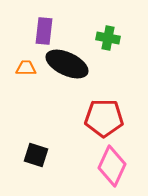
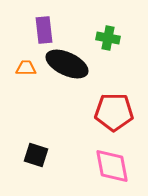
purple rectangle: moved 1 px up; rotated 12 degrees counterclockwise
red pentagon: moved 10 px right, 6 px up
pink diamond: rotated 36 degrees counterclockwise
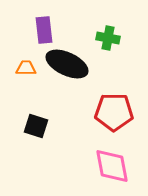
black square: moved 29 px up
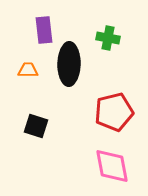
black ellipse: moved 2 px right; rotated 66 degrees clockwise
orange trapezoid: moved 2 px right, 2 px down
red pentagon: rotated 15 degrees counterclockwise
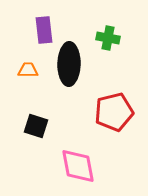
pink diamond: moved 34 px left
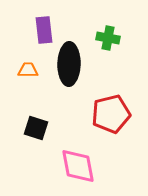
red pentagon: moved 3 px left, 2 px down
black square: moved 2 px down
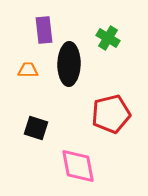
green cross: rotated 20 degrees clockwise
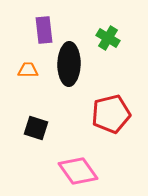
pink diamond: moved 5 px down; rotated 24 degrees counterclockwise
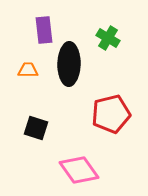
pink diamond: moved 1 px right, 1 px up
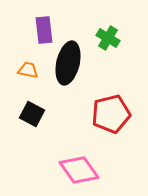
black ellipse: moved 1 px left, 1 px up; rotated 12 degrees clockwise
orange trapezoid: rotated 10 degrees clockwise
black square: moved 4 px left, 14 px up; rotated 10 degrees clockwise
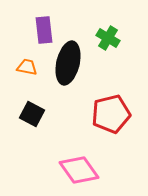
orange trapezoid: moved 1 px left, 3 px up
